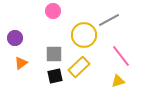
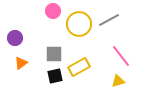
yellow circle: moved 5 px left, 11 px up
yellow rectangle: rotated 15 degrees clockwise
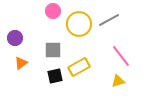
gray square: moved 1 px left, 4 px up
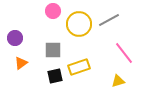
pink line: moved 3 px right, 3 px up
yellow rectangle: rotated 10 degrees clockwise
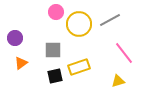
pink circle: moved 3 px right, 1 px down
gray line: moved 1 px right
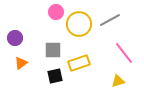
yellow rectangle: moved 4 px up
